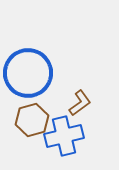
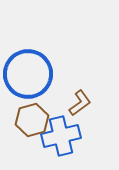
blue circle: moved 1 px down
blue cross: moved 3 px left
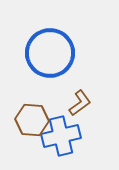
blue circle: moved 22 px right, 21 px up
brown hexagon: rotated 20 degrees clockwise
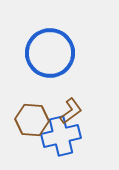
brown L-shape: moved 9 px left, 8 px down
